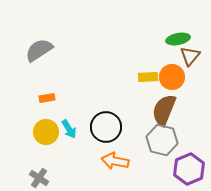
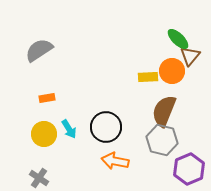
green ellipse: rotated 55 degrees clockwise
orange circle: moved 6 px up
brown semicircle: moved 1 px down
yellow circle: moved 2 px left, 2 px down
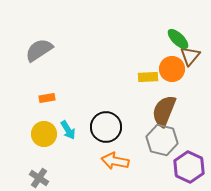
orange circle: moved 2 px up
cyan arrow: moved 1 px left, 1 px down
purple hexagon: moved 2 px up; rotated 12 degrees counterclockwise
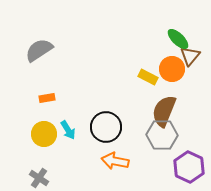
yellow rectangle: rotated 30 degrees clockwise
gray hexagon: moved 5 px up; rotated 12 degrees counterclockwise
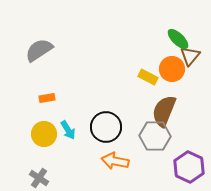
gray hexagon: moved 7 px left, 1 px down
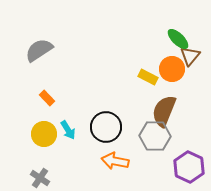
orange rectangle: rotated 56 degrees clockwise
gray cross: moved 1 px right
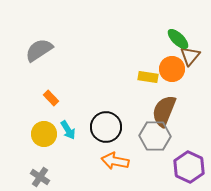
yellow rectangle: rotated 18 degrees counterclockwise
orange rectangle: moved 4 px right
gray cross: moved 1 px up
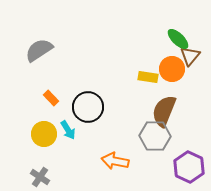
black circle: moved 18 px left, 20 px up
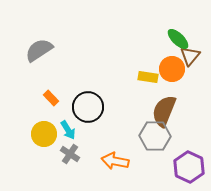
gray cross: moved 30 px right, 23 px up
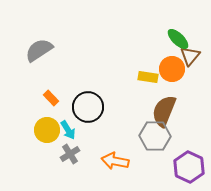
yellow circle: moved 3 px right, 4 px up
gray cross: rotated 24 degrees clockwise
